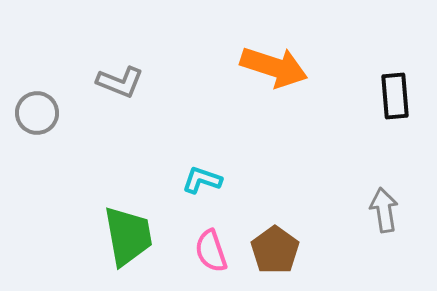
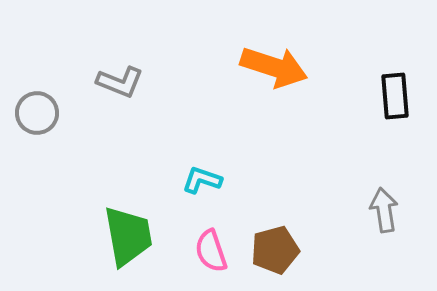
brown pentagon: rotated 21 degrees clockwise
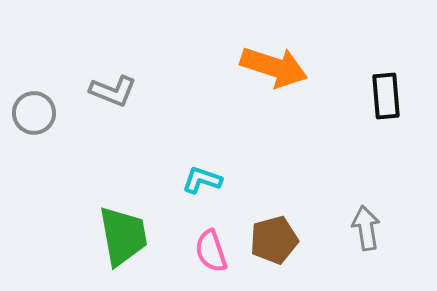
gray L-shape: moved 7 px left, 9 px down
black rectangle: moved 9 px left
gray circle: moved 3 px left
gray arrow: moved 18 px left, 18 px down
green trapezoid: moved 5 px left
brown pentagon: moved 1 px left, 10 px up
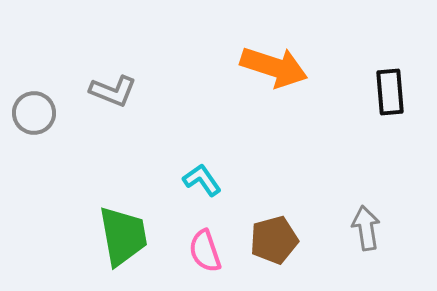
black rectangle: moved 4 px right, 4 px up
cyan L-shape: rotated 36 degrees clockwise
pink semicircle: moved 6 px left
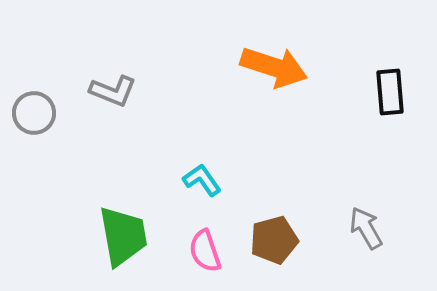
gray arrow: rotated 21 degrees counterclockwise
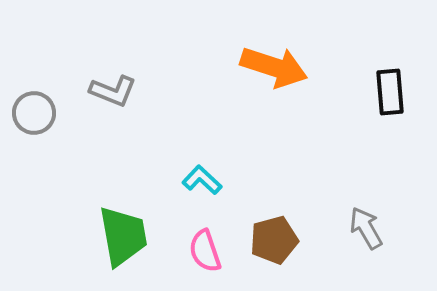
cyan L-shape: rotated 12 degrees counterclockwise
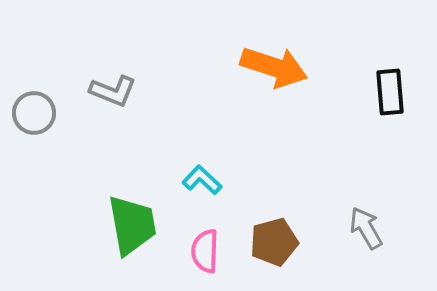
green trapezoid: moved 9 px right, 11 px up
brown pentagon: moved 2 px down
pink semicircle: rotated 21 degrees clockwise
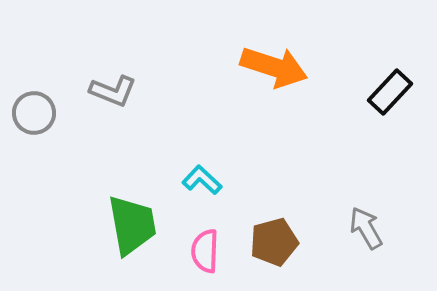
black rectangle: rotated 48 degrees clockwise
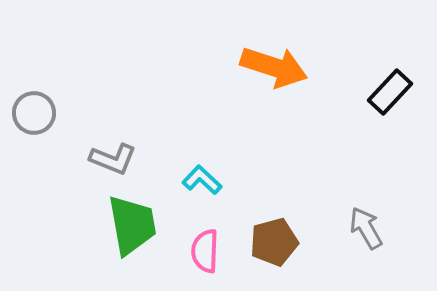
gray L-shape: moved 68 px down
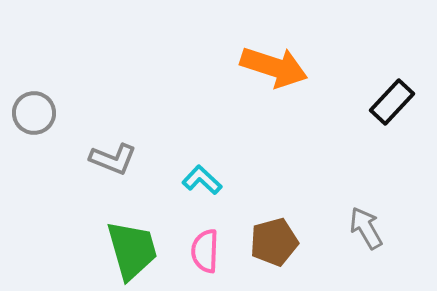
black rectangle: moved 2 px right, 10 px down
green trapezoid: moved 25 px down; rotated 6 degrees counterclockwise
